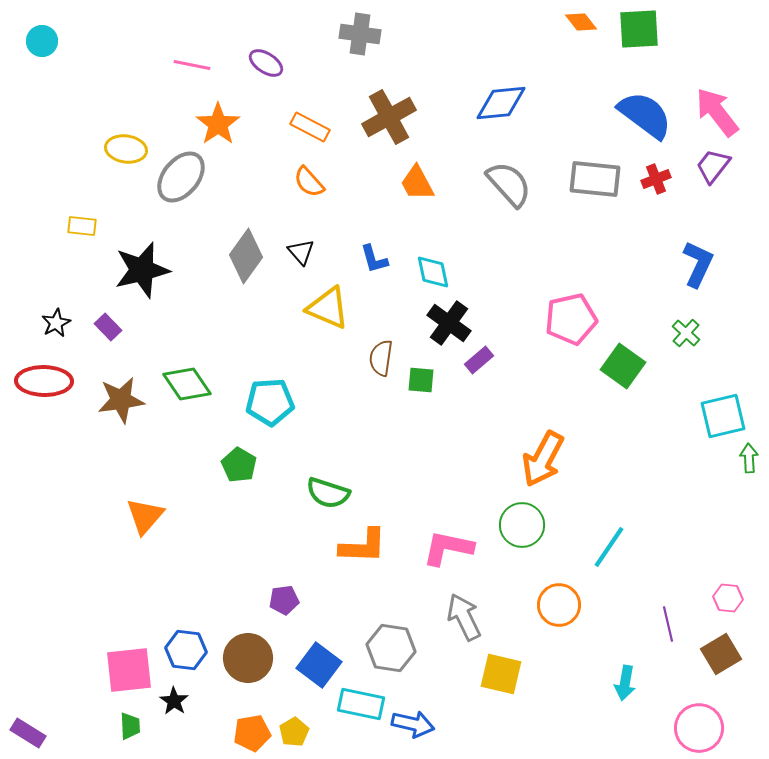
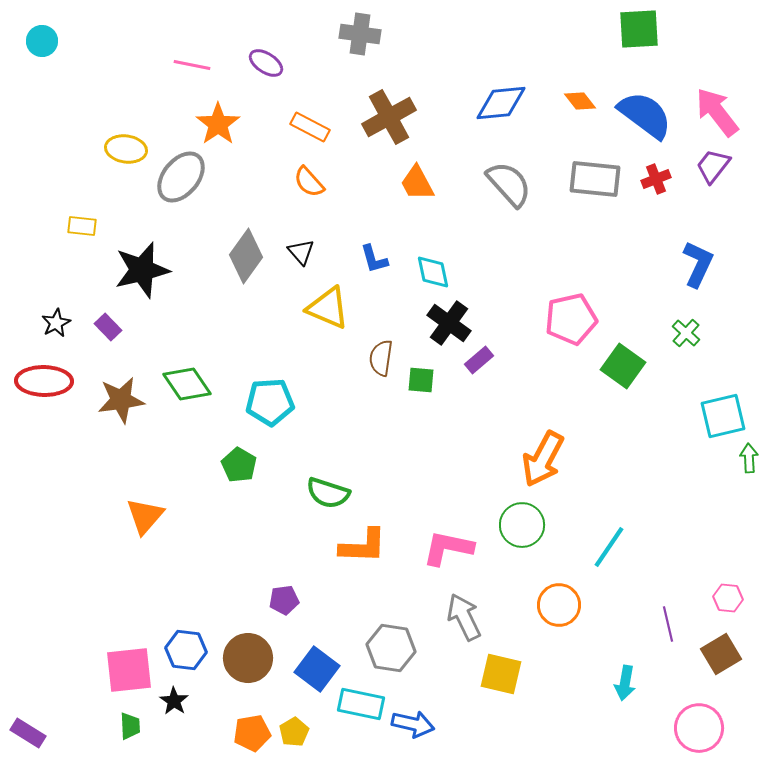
orange diamond at (581, 22): moved 1 px left, 79 px down
blue square at (319, 665): moved 2 px left, 4 px down
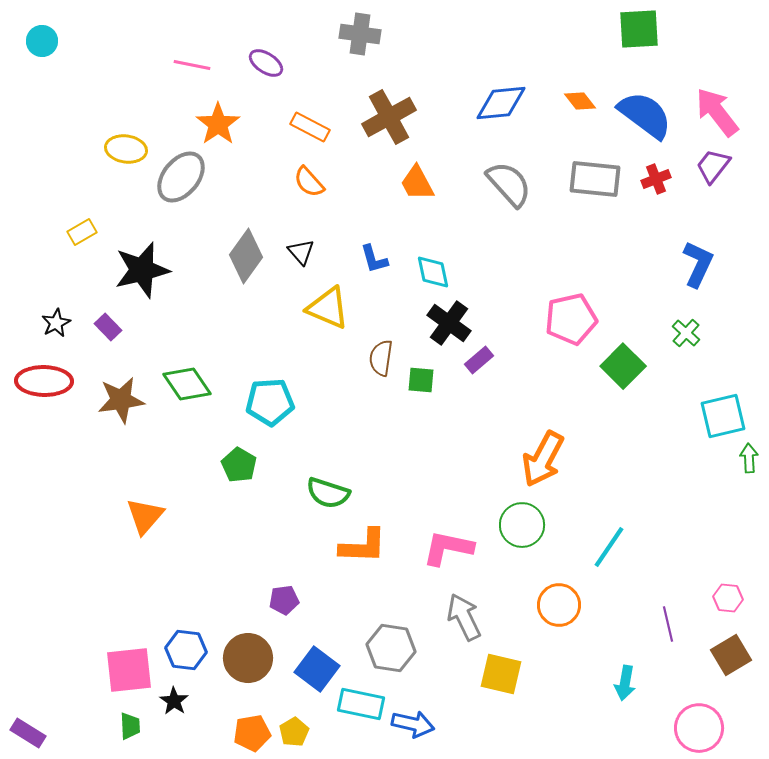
yellow rectangle at (82, 226): moved 6 px down; rotated 36 degrees counterclockwise
green square at (623, 366): rotated 9 degrees clockwise
brown square at (721, 654): moved 10 px right, 1 px down
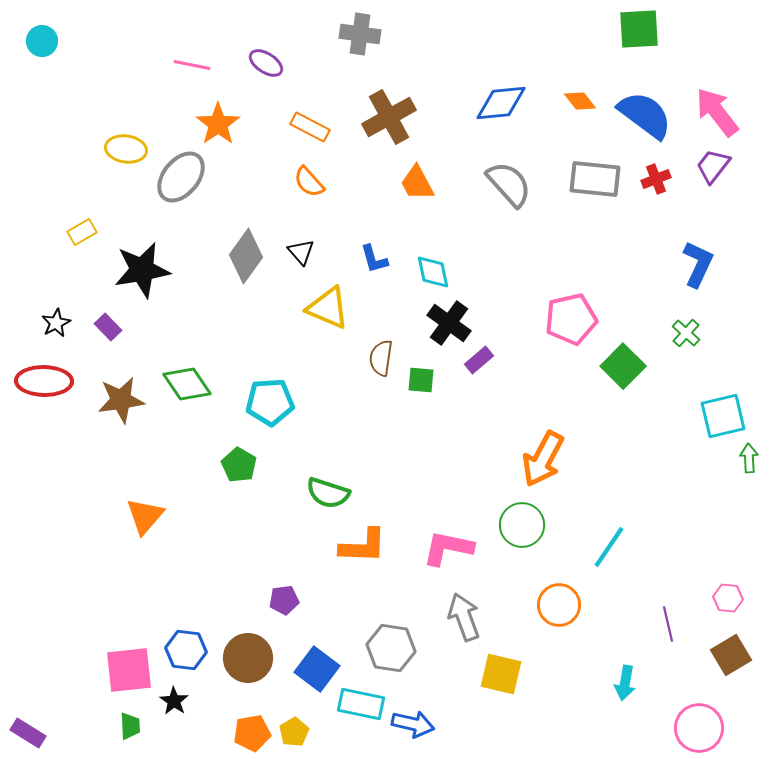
black star at (142, 270): rotated 4 degrees clockwise
gray arrow at (464, 617): rotated 6 degrees clockwise
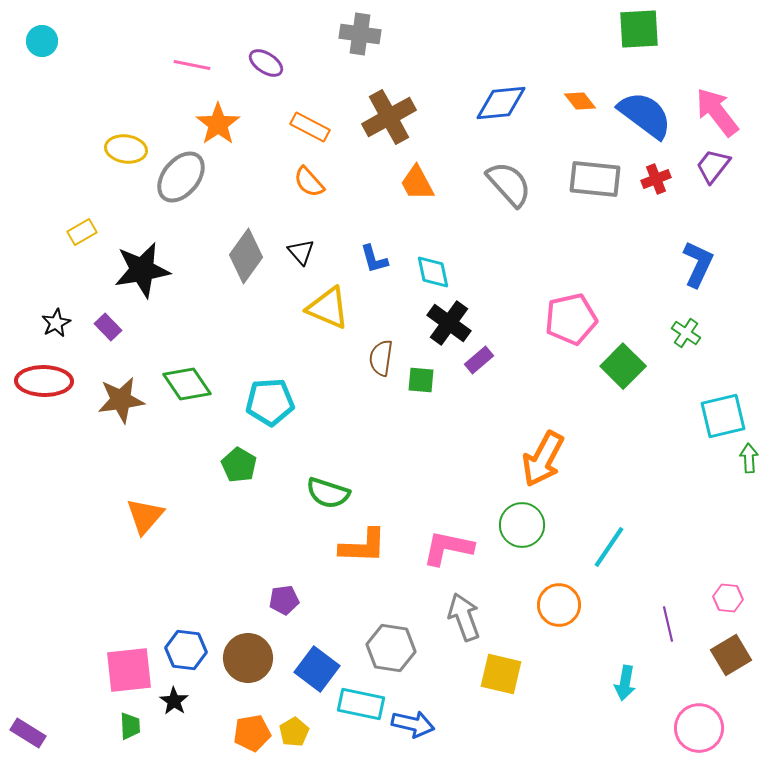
green cross at (686, 333): rotated 8 degrees counterclockwise
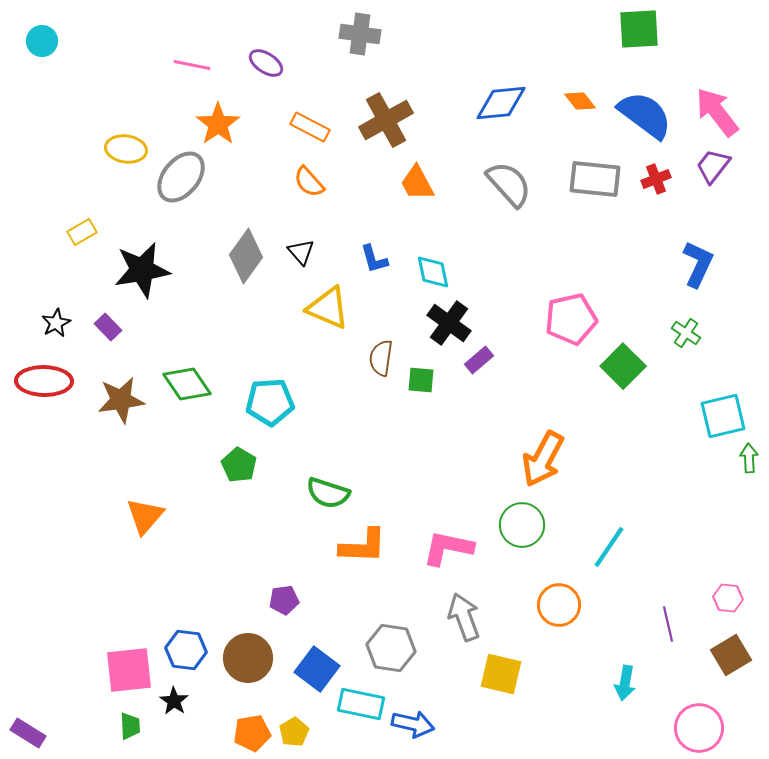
brown cross at (389, 117): moved 3 px left, 3 px down
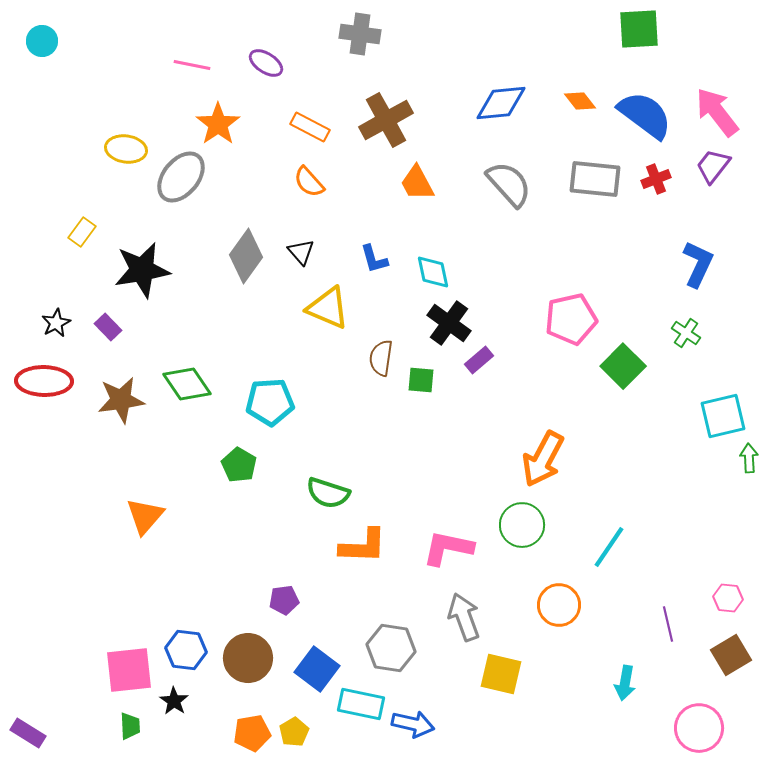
yellow rectangle at (82, 232): rotated 24 degrees counterclockwise
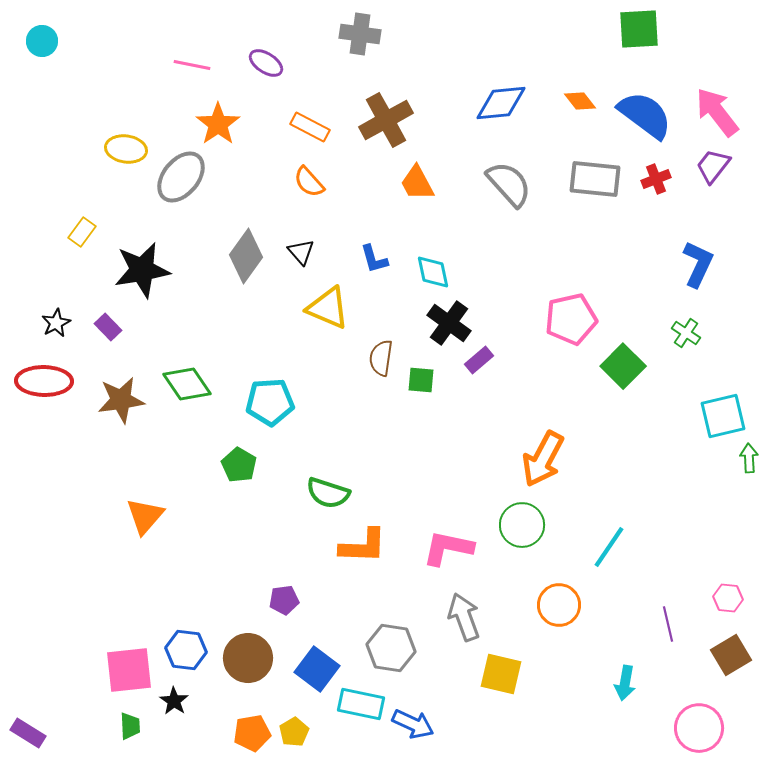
blue arrow at (413, 724): rotated 12 degrees clockwise
